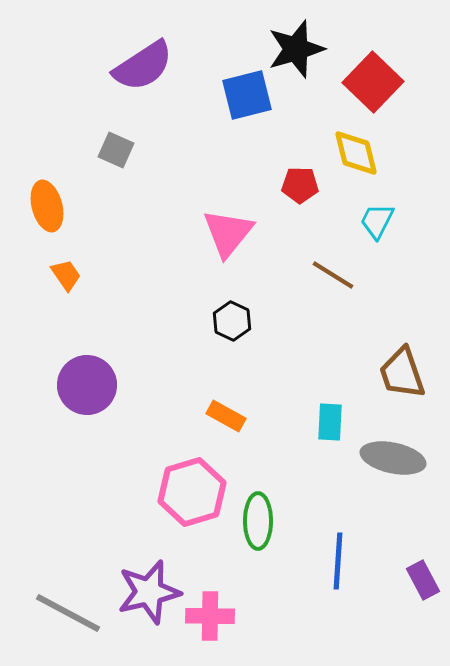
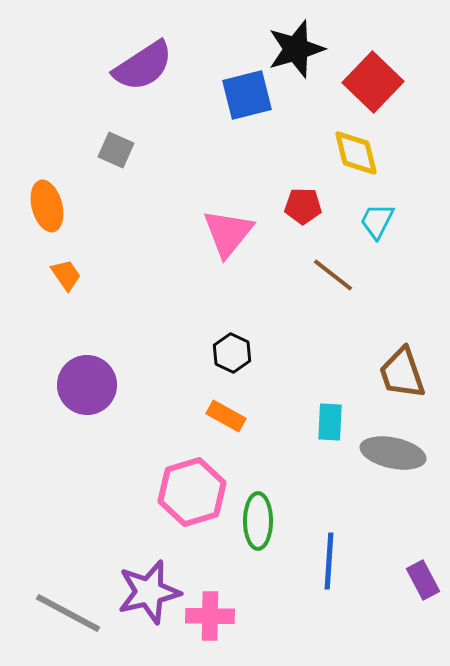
red pentagon: moved 3 px right, 21 px down
brown line: rotated 6 degrees clockwise
black hexagon: moved 32 px down
gray ellipse: moved 5 px up
blue line: moved 9 px left
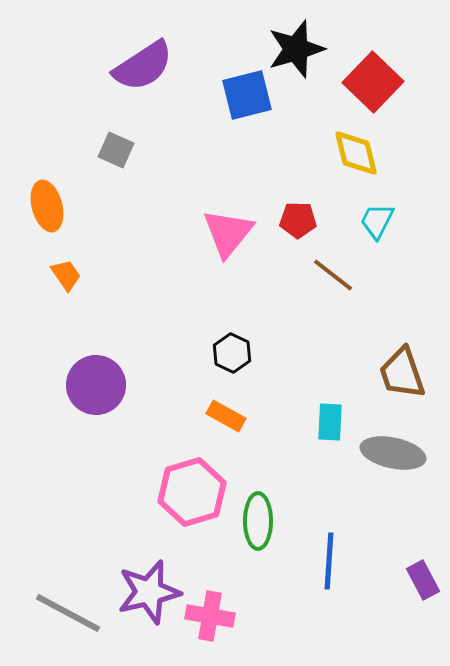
red pentagon: moved 5 px left, 14 px down
purple circle: moved 9 px right
pink cross: rotated 9 degrees clockwise
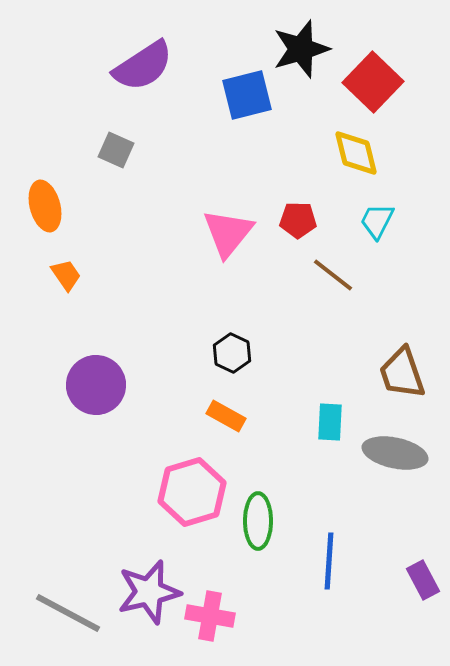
black star: moved 5 px right
orange ellipse: moved 2 px left
gray ellipse: moved 2 px right
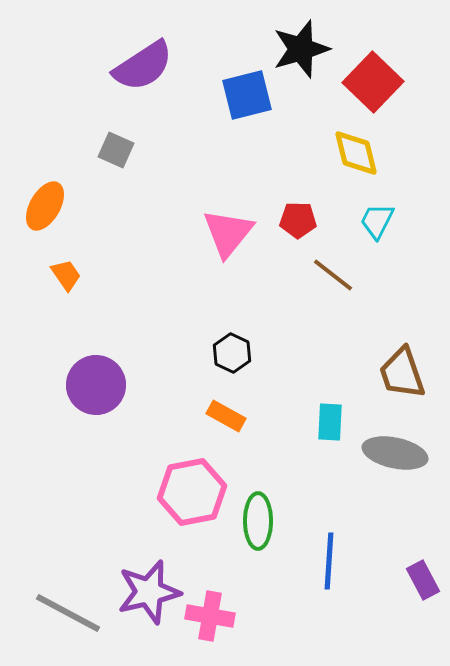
orange ellipse: rotated 45 degrees clockwise
pink hexagon: rotated 6 degrees clockwise
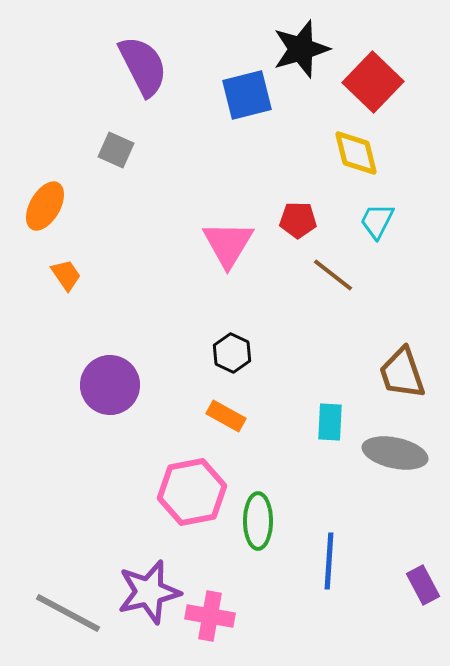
purple semicircle: rotated 84 degrees counterclockwise
pink triangle: moved 11 px down; rotated 8 degrees counterclockwise
purple circle: moved 14 px right
purple rectangle: moved 5 px down
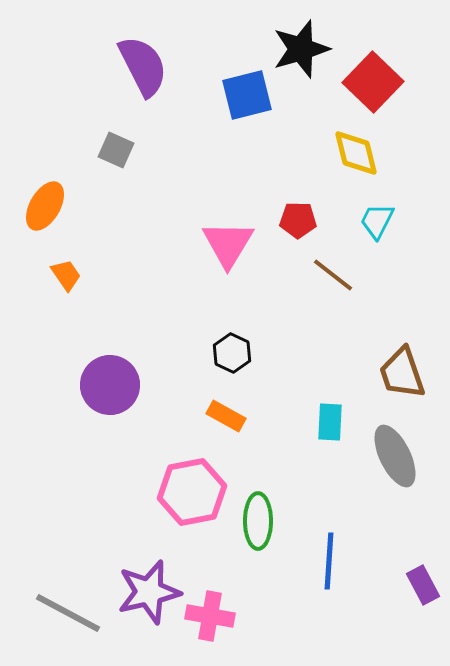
gray ellipse: moved 3 px down; rotated 52 degrees clockwise
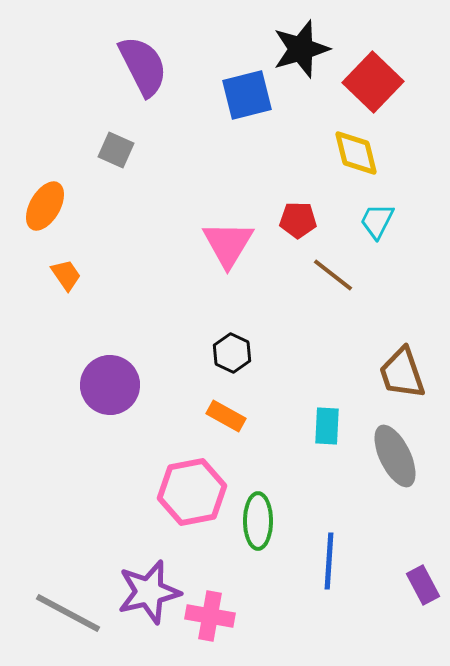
cyan rectangle: moved 3 px left, 4 px down
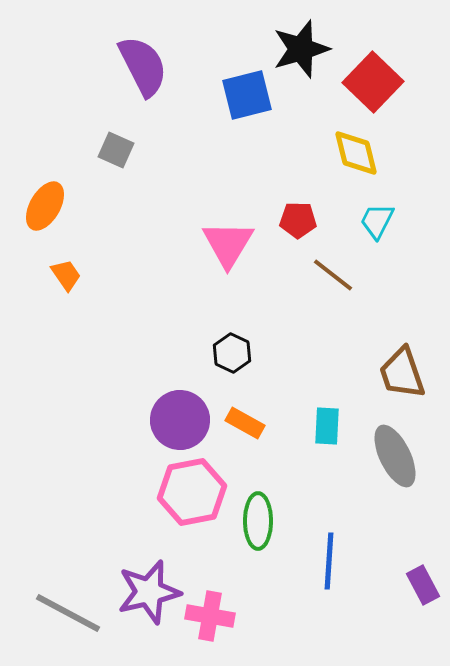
purple circle: moved 70 px right, 35 px down
orange rectangle: moved 19 px right, 7 px down
